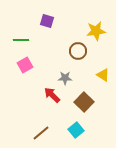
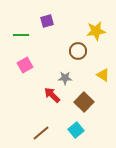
purple square: rotated 32 degrees counterclockwise
green line: moved 5 px up
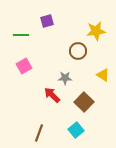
pink square: moved 1 px left, 1 px down
brown line: moved 2 px left; rotated 30 degrees counterclockwise
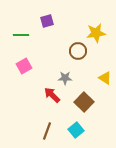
yellow star: moved 2 px down
yellow triangle: moved 2 px right, 3 px down
brown line: moved 8 px right, 2 px up
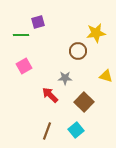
purple square: moved 9 px left, 1 px down
yellow triangle: moved 1 px right, 2 px up; rotated 16 degrees counterclockwise
red arrow: moved 2 px left
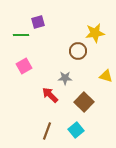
yellow star: moved 1 px left
